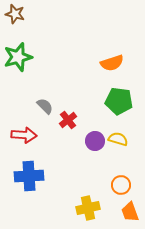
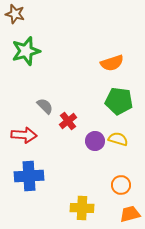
green star: moved 8 px right, 6 px up
red cross: moved 1 px down
yellow cross: moved 6 px left; rotated 15 degrees clockwise
orange trapezoid: moved 2 px down; rotated 95 degrees clockwise
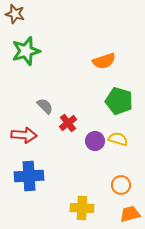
orange semicircle: moved 8 px left, 2 px up
green pentagon: rotated 8 degrees clockwise
red cross: moved 2 px down
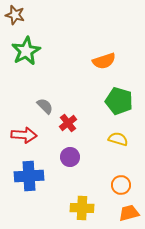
brown star: moved 1 px down
green star: rotated 12 degrees counterclockwise
purple circle: moved 25 px left, 16 px down
orange trapezoid: moved 1 px left, 1 px up
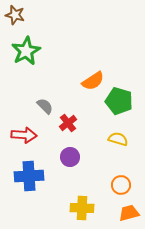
orange semicircle: moved 11 px left, 20 px down; rotated 15 degrees counterclockwise
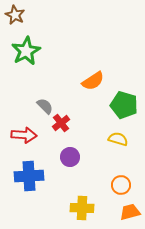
brown star: rotated 12 degrees clockwise
green pentagon: moved 5 px right, 4 px down
red cross: moved 7 px left
orange trapezoid: moved 1 px right, 1 px up
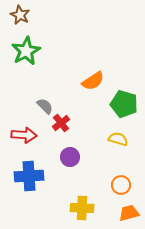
brown star: moved 5 px right
green pentagon: moved 1 px up
orange trapezoid: moved 1 px left, 1 px down
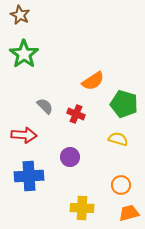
green star: moved 2 px left, 3 px down; rotated 8 degrees counterclockwise
red cross: moved 15 px right, 9 px up; rotated 30 degrees counterclockwise
